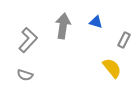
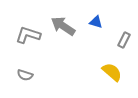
gray arrow: rotated 65 degrees counterclockwise
gray L-shape: moved 5 px up; rotated 115 degrees counterclockwise
yellow semicircle: moved 4 px down; rotated 10 degrees counterclockwise
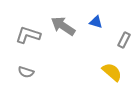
gray semicircle: moved 1 px right, 3 px up
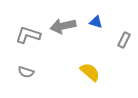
gray arrow: rotated 45 degrees counterclockwise
yellow semicircle: moved 22 px left
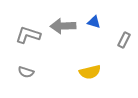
blue triangle: moved 2 px left
gray arrow: rotated 10 degrees clockwise
yellow semicircle: rotated 125 degrees clockwise
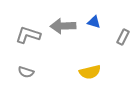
gray rectangle: moved 1 px left, 3 px up
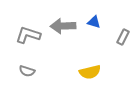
gray semicircle: moved 1 px right, 1 px up
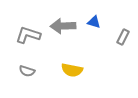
yellow semicircle: moved 18 px left, 2 px up; rotated 25 degrees clockwise
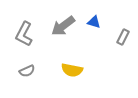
gray arrow: rotated 35 degrees counterclockwise
gray L-shape: moved 4 px left, 1 px up; rotated 80 degrees counterclockwise
gray semicircle: rotated 42 degrees counterclockwise
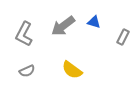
yellow semicircle: rotated 25 degrees clockwise
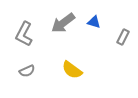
gray arrow: moved 3 px up
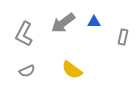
blue triangle: rotated 16 degrees counterclockwise
gray rectangle: rotated 14 degrees counterclockwise
